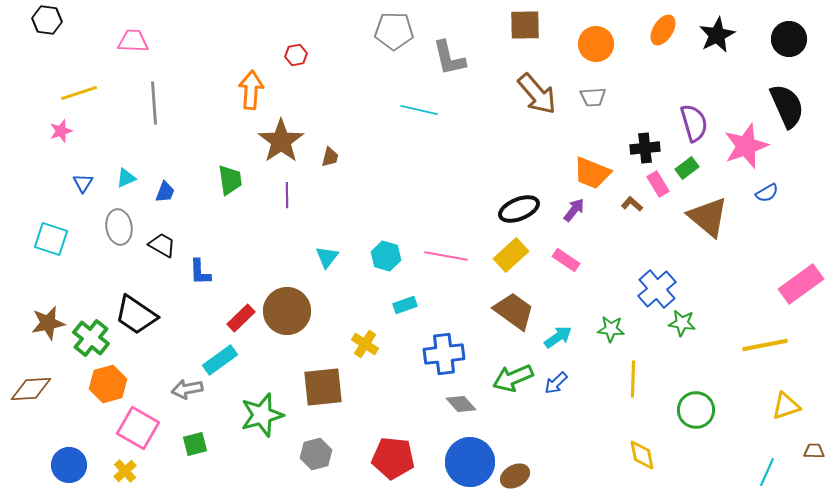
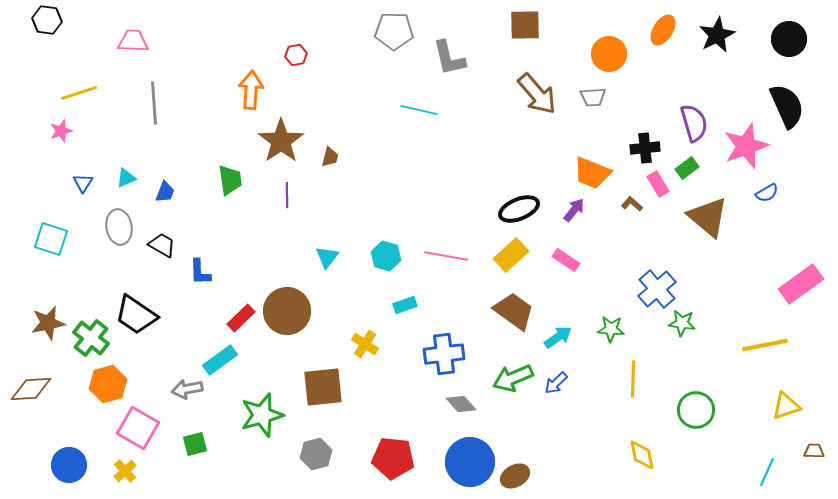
orange circle at (596, 44): moved 13 px right, 10 px down
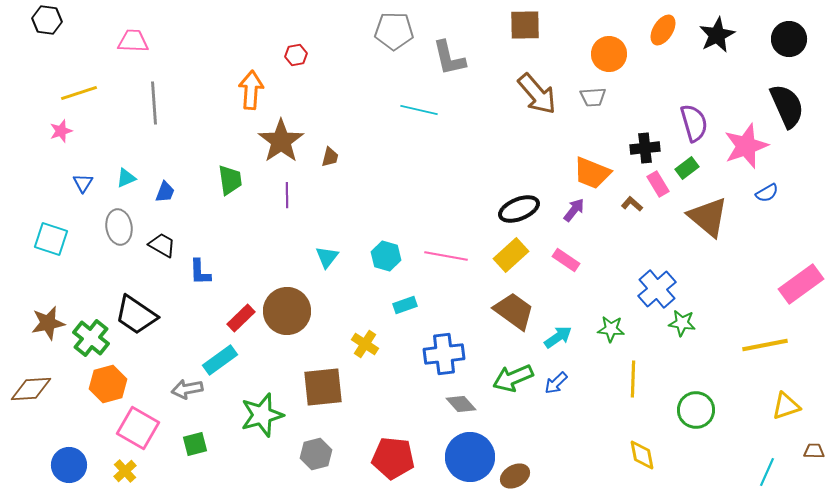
blue circle at (470, 462): moved 5 px up
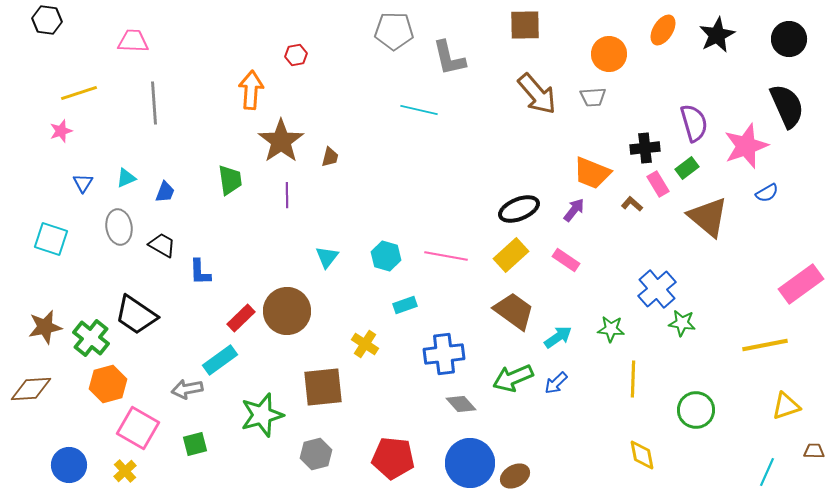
brown star at (48, 323): moved 3 px left, 4 px down
blue circle at (470, 457): moved 6 px down
